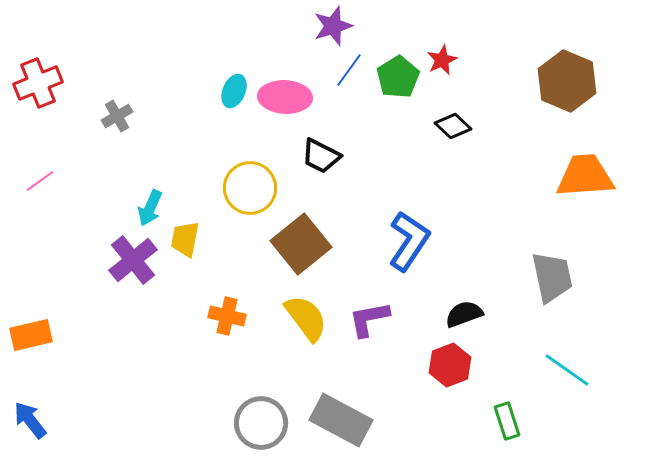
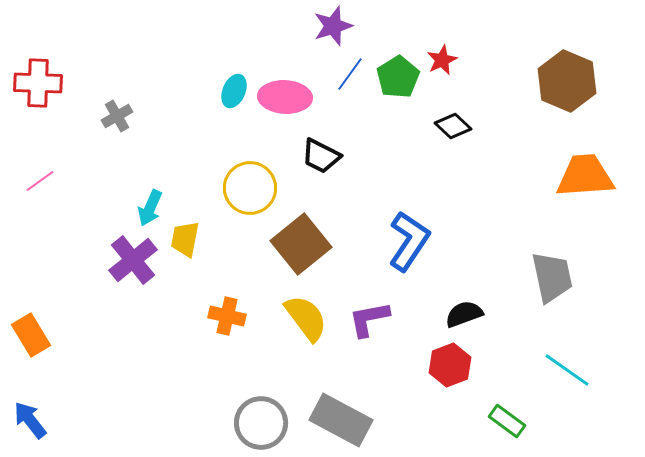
blue line: moved 1 px right, 4 px down
red cross: rotated 24 degrees clockwise
orange rectangle: rotated 72 degrees clockwise
green rectangle: rotated 36 degrees counterclockwise
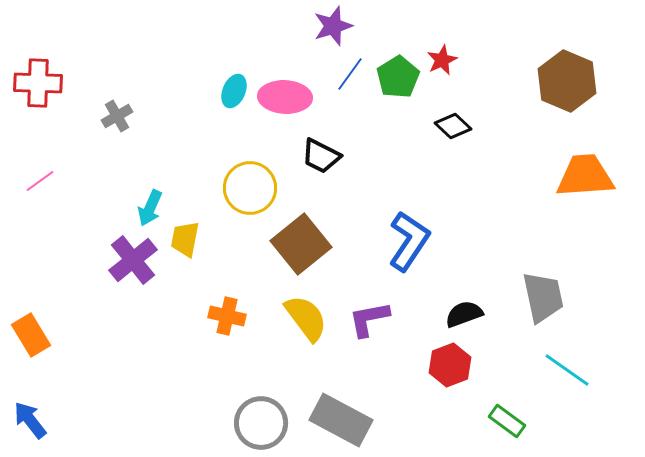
gray trapezoid: moved 9 px left, 20 px down
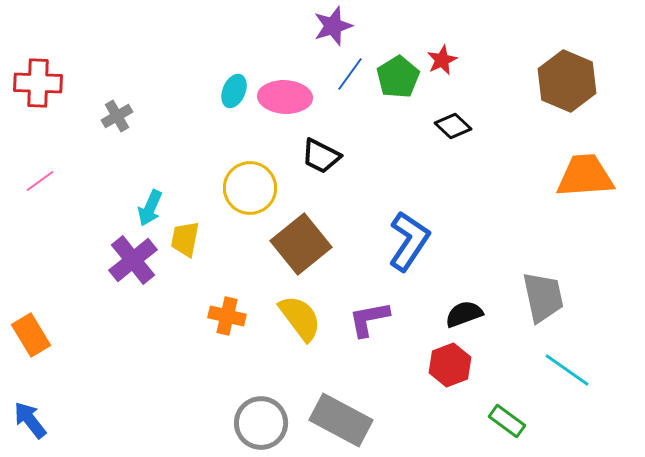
yellow semicircle: moved 6 px left
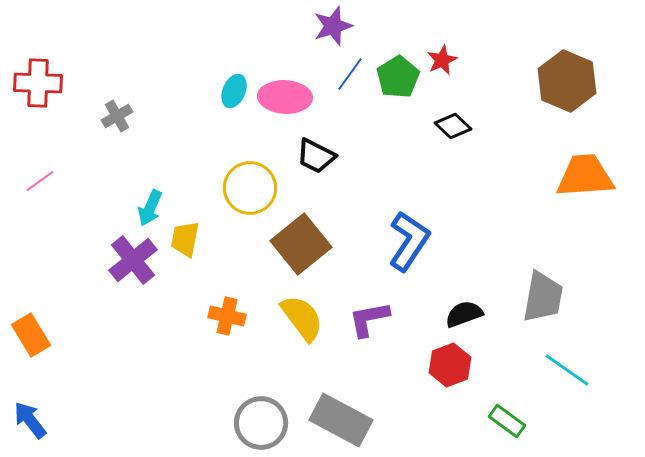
black trapezoid: moved 5 px left
gray trapezoid: rotated 22 degrees clockwise
yellow semicircle: moved 2 px right
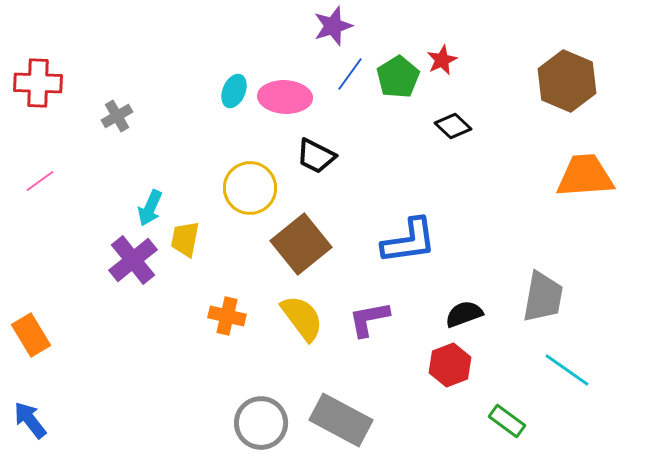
blue L-shape: rotated 48 degrees clockwise
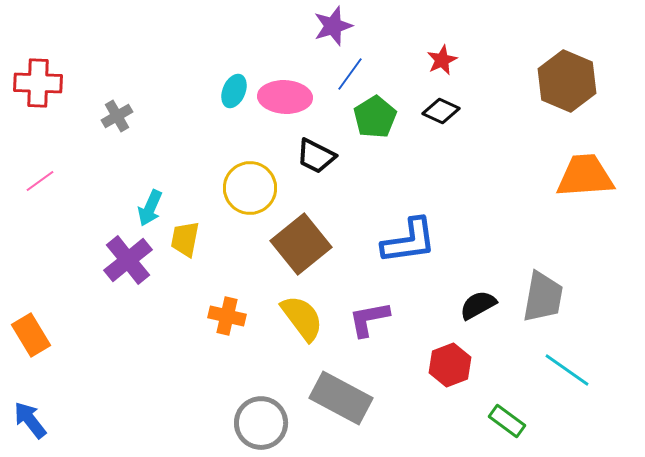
green pentagon: moved 23 px left, 40 px down
black diamond: moved 12 px left, 15 px up; rotated 18 degrees counterclockwise
purple cross: moved 5 px left
black semicircle: moved 14 px right, 9 px up; rotated 9 degrees counterclockwise
gray rectangle: moved 22 px up
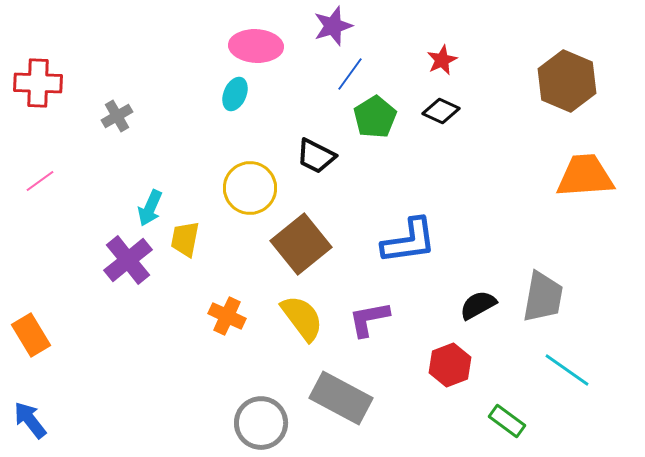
cyan ellipse: moved 1 px right, 3 px down
pink ellipse: moved 29 px left, 51 px up
orange cross: rotated 12 degrees clockwise
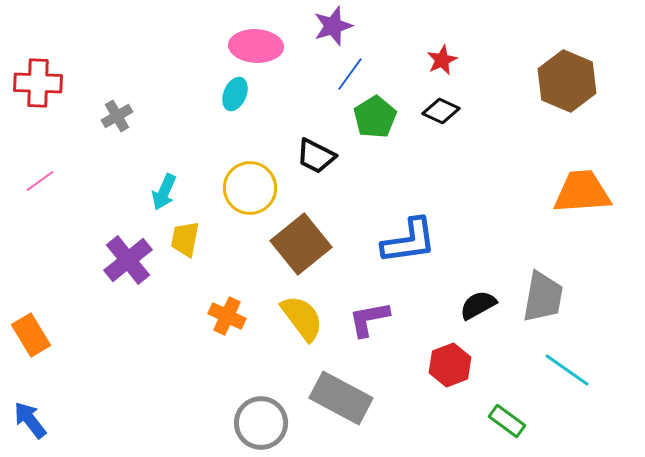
orange trapezoid: moved 3 px left, 16 px down
cyan arrow: moved 14 px right, 16 px up
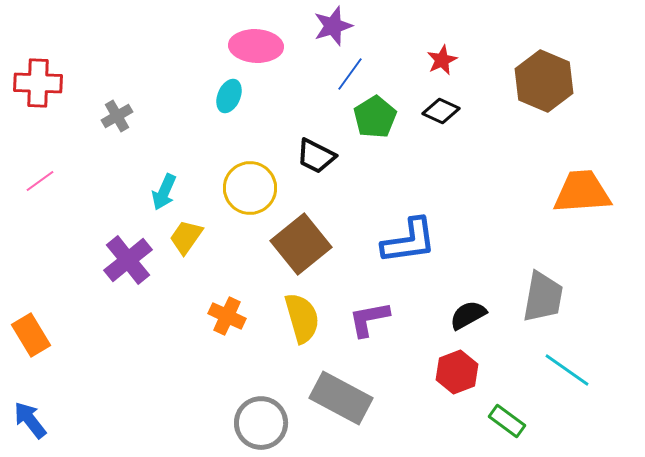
brown hexagon: moved 23 px left
cyan ellipse: moved 6 px left, 2 px down
yellow trapezoid: moved 1 px right, 2 px up; rotated 24 degrees clockwise
black semicircle: moved 10 px left, 10 px down
yellow semicircle: rotated 21 degrees clockwise
red hexagon: moved 7 px right, 7 px down
